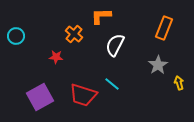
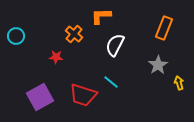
cyan line: moved 1 px left, 2 px up
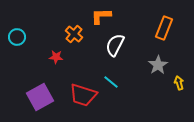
cyan circle: moved 1 px right, 1 px down
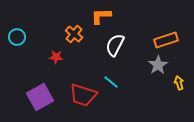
orange rectangle: moved 2 px right, 12 px down; rotated 50 degrees clockwise
